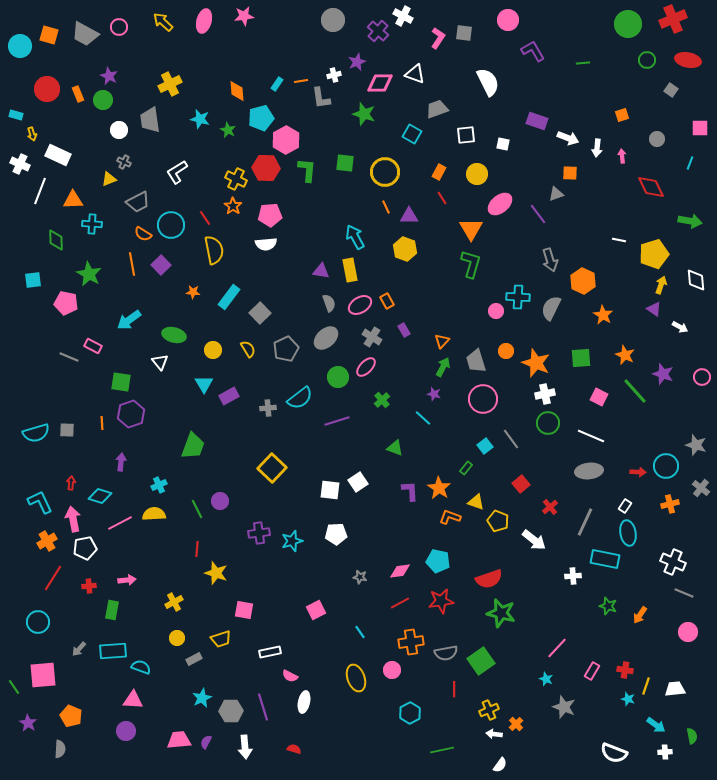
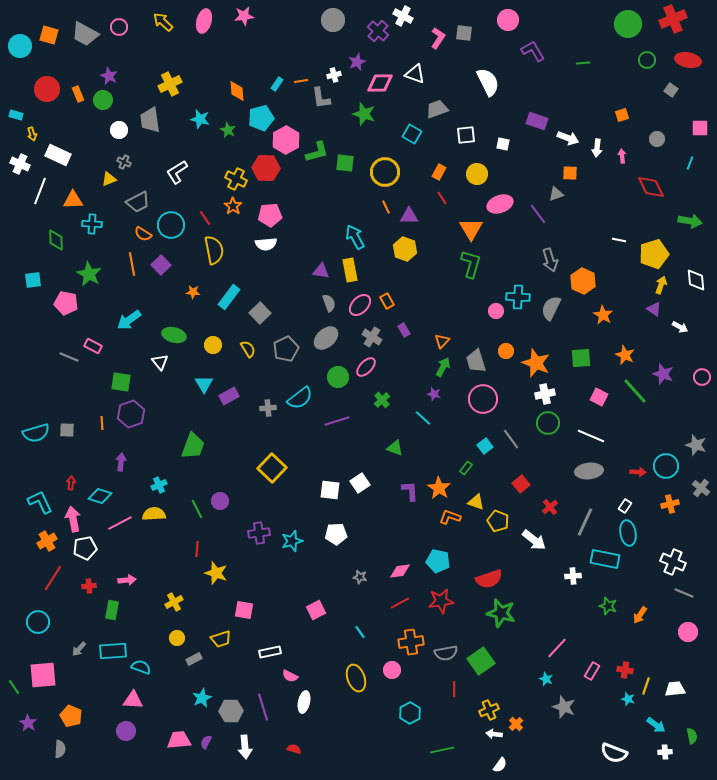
green L-shape at (307, 170): moved 10 px right, 18 px up; rotated 70 degrees clockwise
pink ellipse at (500, 204): rotated 20 degrees clockwise
pink ellipse at (360, 305): rotated 15 degrees counterclockwise
yellow circle at (213, 350): moved 5 px up
white square at (358, 482): moved 2 px right, 1 px down
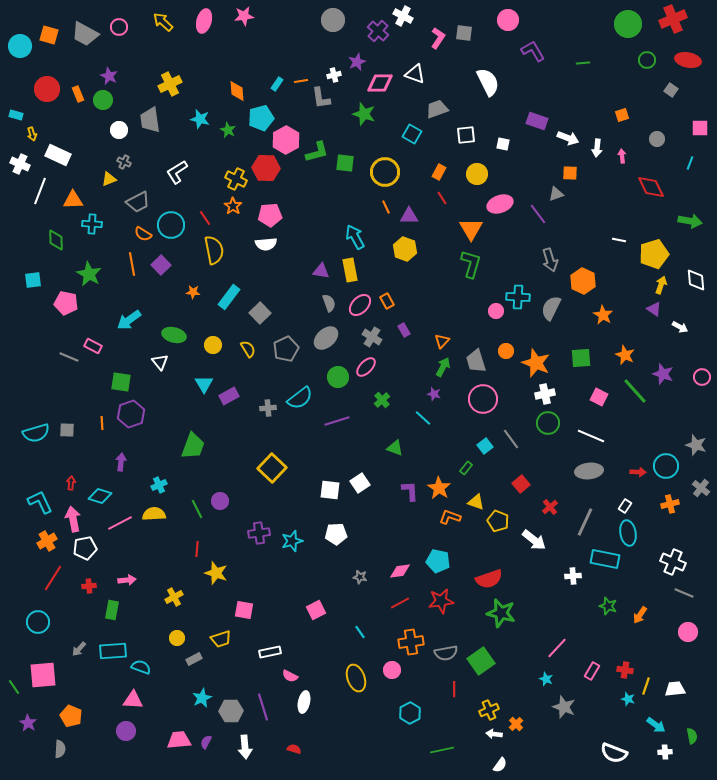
yellow cross at (174, 602): moved 5 px up
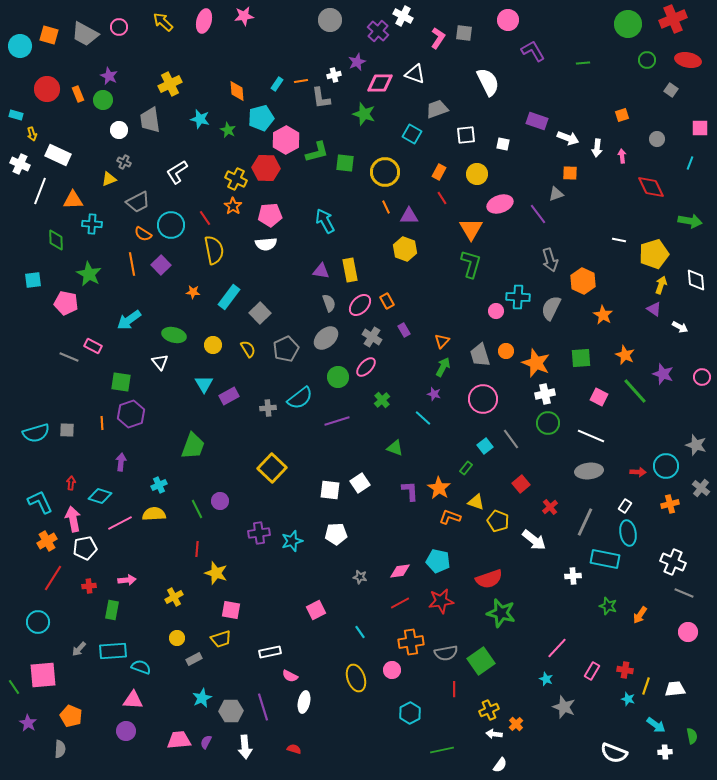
gray circle at (333, 20): moved 3 px left
cyan arrow at (355, 237): moved 30 px left, 16 px up
gray trapezoid at (476, 361): moved 4 px right, 6 px up
pink square at (244, 610): moved 13 px left
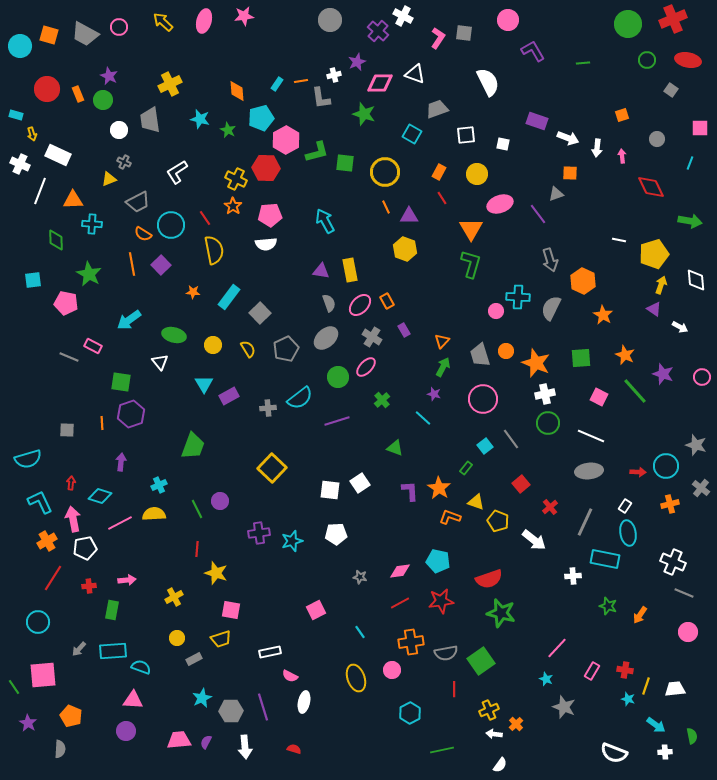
cyan semicircle at (36, 433): moved 8 px left, 26 px down
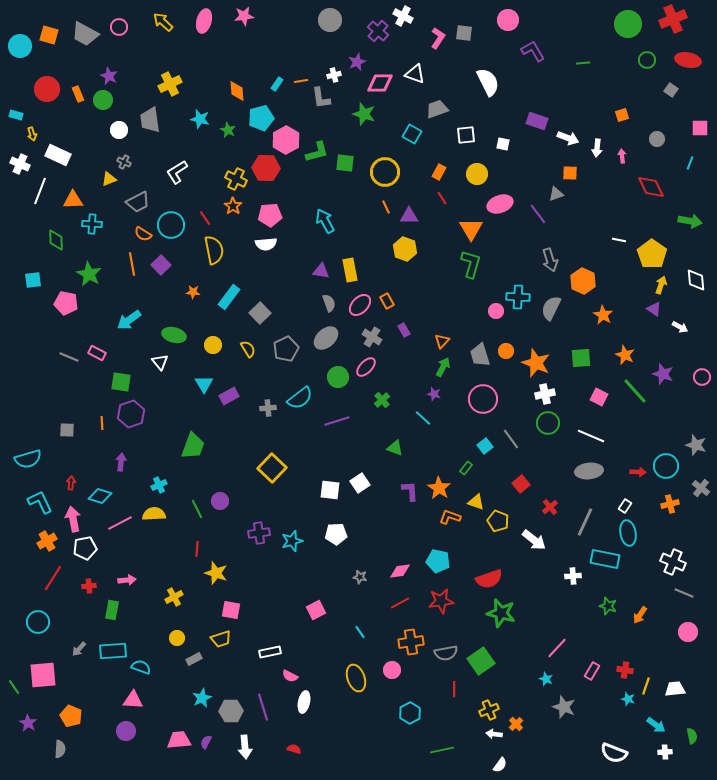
yellow pentagon at (654, 254): moved 2 px left; rotated 20 degrees counterclockwise
pink rectangle at (93, 346): moved 4 px right, 7 px down
